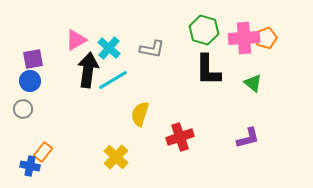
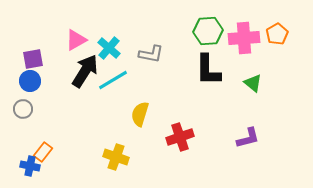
green hexagon: moved 4 px right, 1 px down; rotated 20 degrees counterclockwise
orange pentagon: moved 11 px right, 4 px up; rotated 10 degrees counterclockwise
gray L-shape: moved 1 px left, 5 px down
black arrow: moved 3 px left, 1 px down; rotated 24 degrees clockwise
yellow cross: rotated 25 degrees counterclockwise
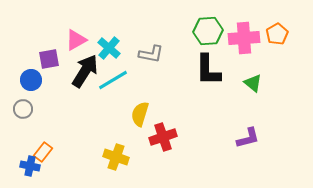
purple square: moved 16 px right
blue circle: moved 1 px right, 1 px up
red cross: moved 17 px left
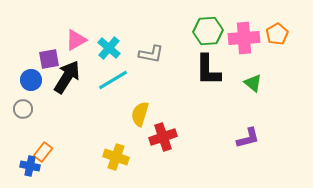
black arrow: moved 18 px left, 6 px down
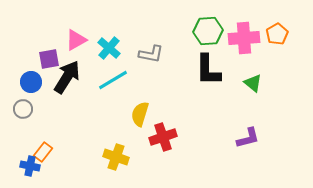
blue circle: moved 2 px down
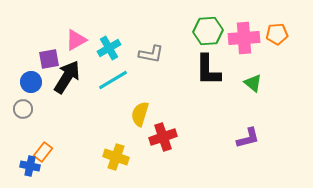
orange pentagon: rotated 25 degrees clockwise
cyan cross: rotated 20 degrees clockwise
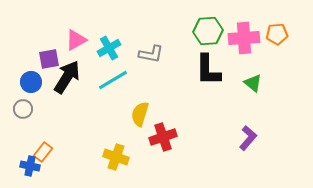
purple L-shape: rotated 35 degrees counterclockwise
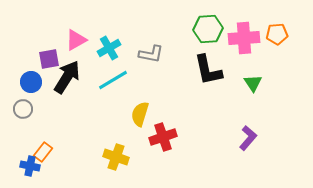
green hexagon: moved 2 px up
black L-shape: rotated 12 degrees counterclockwise
green triangle: rotated 18 degrees clockwise
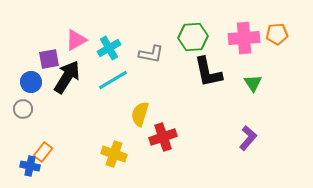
green hexagon: moved 15 px left, 8 px down
black L-shape: moved 2 px down
yellow cross: moved 2 px left, 3 px up
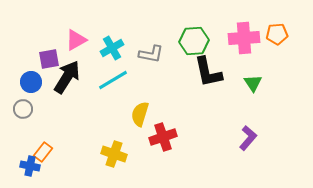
green hexagon: moved 1 px right, 4 px down
cyan cross: moved 3 px right
